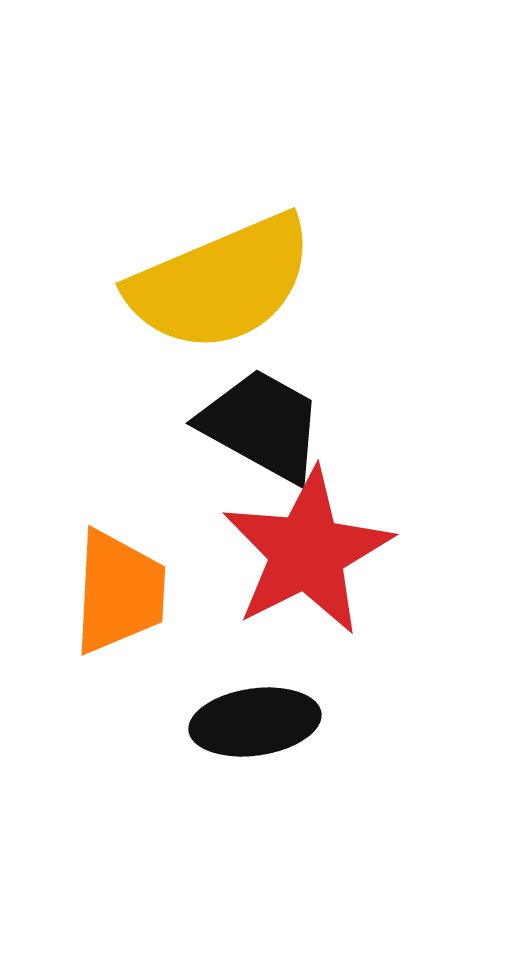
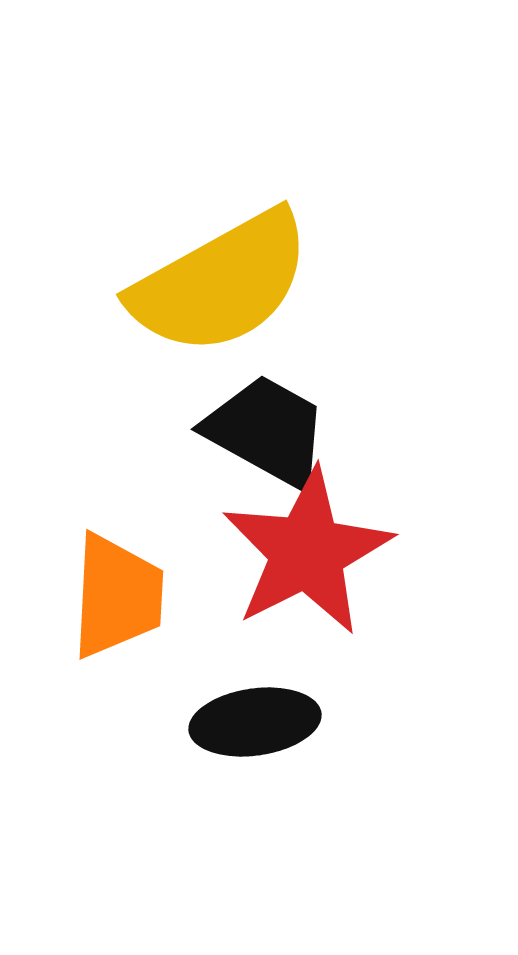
yellow semicircle: rotated 6 degrees counterclockwise
black trapezoid: moved 5 px right, 6 px down
orange trapezoid: moved 2 px left, 4 px down
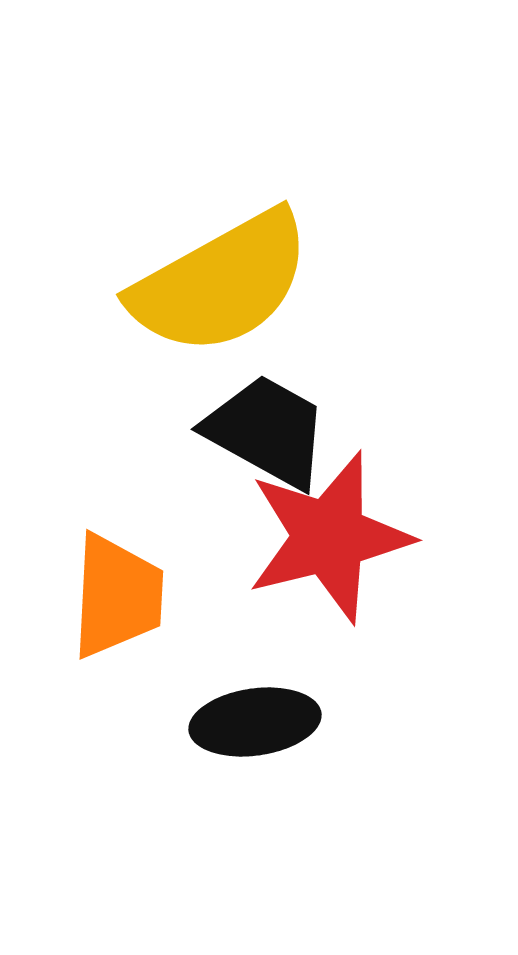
red star: moved 22 px right, 15 px up; rotated 13 degrees clockwise
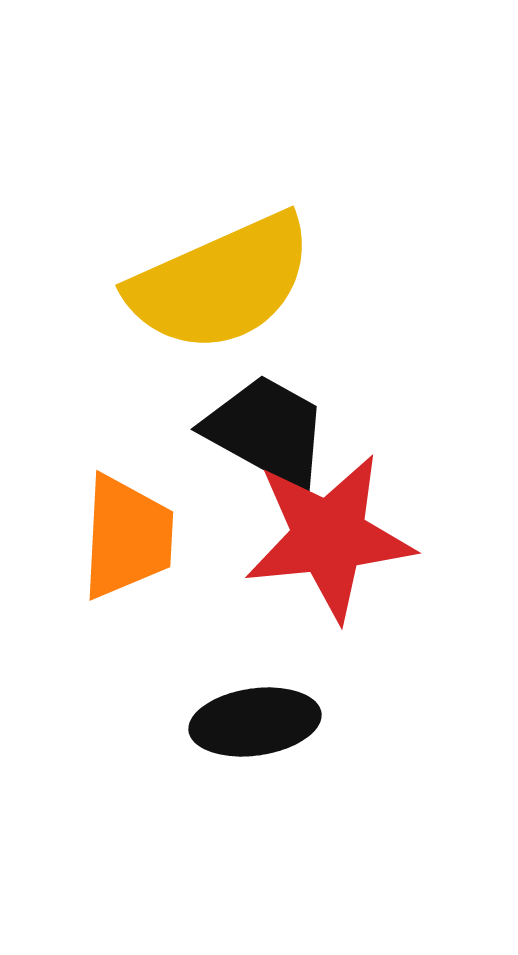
yellow semicircle: rotated 5 degrees clockwise
red star: rotated 8 degrees clockwise
orange trapezoid: moved 10 px right, 59 px up
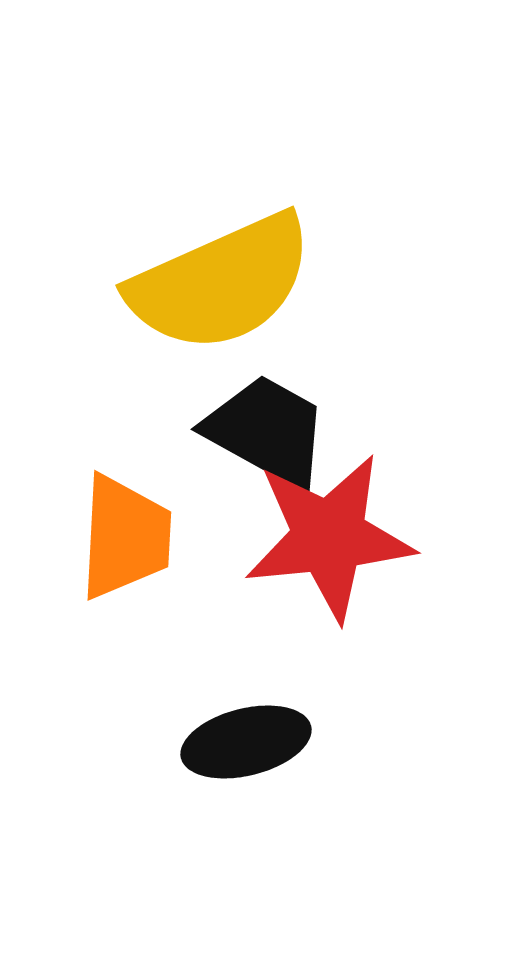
orange trapezoid: moved 2 px left
black ellipse: moved 9 px left, 20 px down; rotated 6 degrees counterclockwise
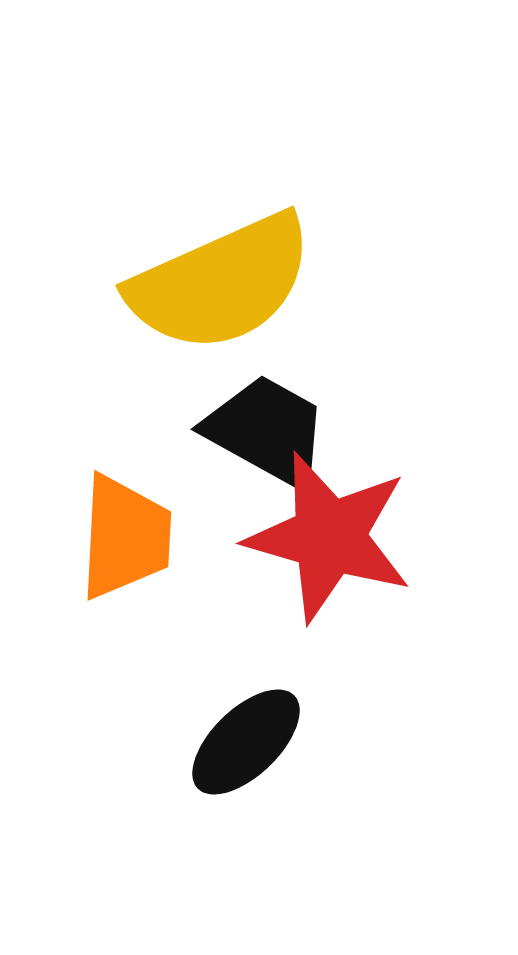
red star: rotated 22 degrees clockwise
black ellipse: rotated 30 degrees counterclockwise
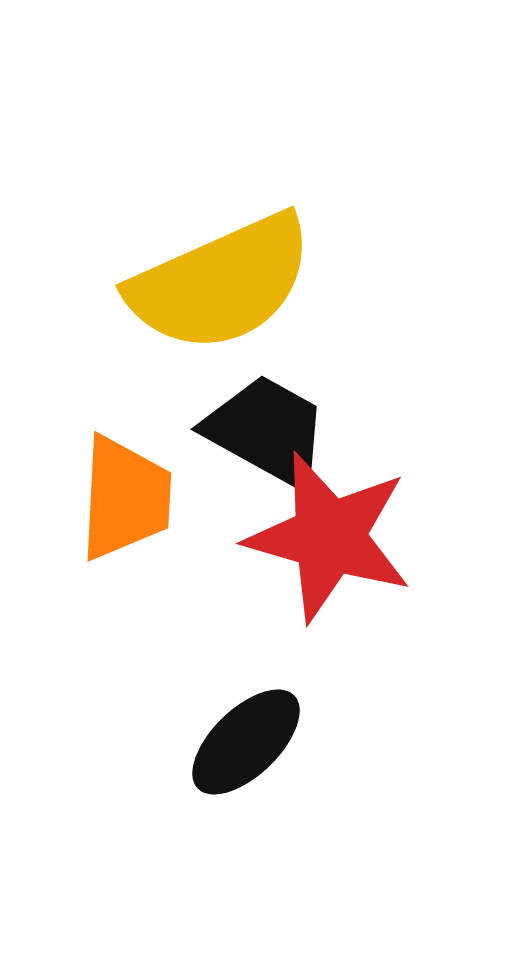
orange trapezoid: moved 39 px up
